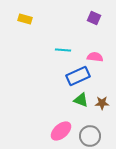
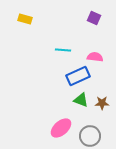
pink ellipse: moved 3 px up
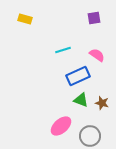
purple square: rotated 32 degrees counterclockwise
cyan line: rotated 21 degrees counterclockwise
pink semicircle: moved 2 px right, 2 px up; rotated 28 degrees clockwise
brown star: rotated 16 degrees clockwise
pink ellipse: moved 2 px up
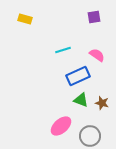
purple square: moved 1 px up
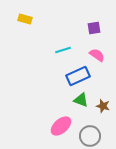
purple square: moved 11 px down
brown star: moved 1 px right, 3 px down
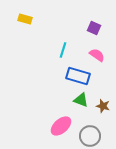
purple square: rotated 32 degrees clockwise
cyan line: rotated 56 degrees counterclockwise
blue rectangle: rotated 40 degrees clockwise
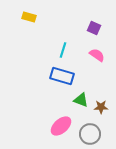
yellow rectangle: moved 4 px right, 2 px up
blue rectangle: moved 16 px left
brown star: moved 2 px left, 1 px down; rotated 16 degrees counterclockwise
gray circle: moved 2 px up
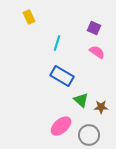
yellow rectangle: rotated 48 degrees clockwise
cyan line: moved 6 px left, 7 px up
pink semicircle: moved 3 px up
blue rectangle: rotated 15 degrees clockwise
green triangle: rotated 21 degrees clockwise
gray circle: moved 1 px left, 1 px down
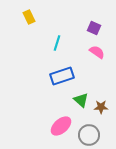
blue rectangle: rotated 50 degrees counterclockwise
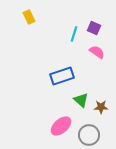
cyan line: moved 17 px right, 9 px up
